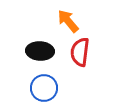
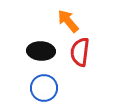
black ellipse: moved 1 px right
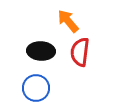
blue circle: moved 8 px left
